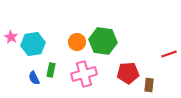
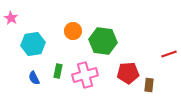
pink star: moved 19 px up
orange circle: moved 4 px left, 11 px up
green rectangle: moved 7 px right, 1 px down
pink cross: moved 1 px right, 1 px down
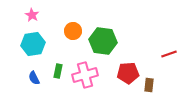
pink star: moved 21 px right, 3 px up
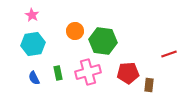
orange circle: moved 2 px right
green rectangle: moved 2 px down; rotated 24 degrees counterclockwise
pink cross: moved 3 px right, 3 px up
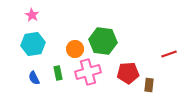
orange circle: moved 18 px down
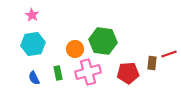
brown rectangle: moved 3 px right, 22 px up
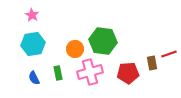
brown rectangle: rotated 16 degrees counterclockwise
pink cross: moved 2 px right
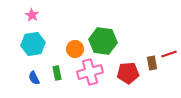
green rectangle: moved 1 px left
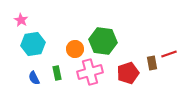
pink star: moved 11 px left, 5 px down
red pentagon: rotated 15 degrees counterclockwise
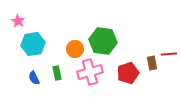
pink star: moved 3 px left, 1 px down
red line: rotated 14 degrees clockwise
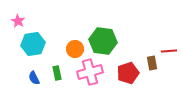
red line: moved 3 px up
